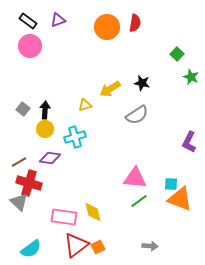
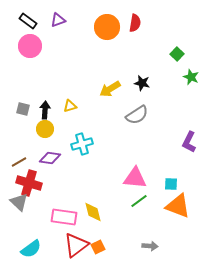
yellow triangle: moved 15 px left, 1 px down
gray square: rotated 24 degrees counterclockwise
cyan cross: moved 7 px right, 7 px down
orange triangle: moved 2 px left, 7 px down
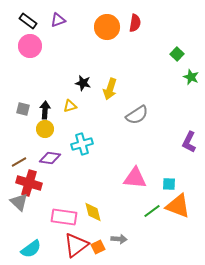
black star: moved 59 px left
yellow arrow: rotated 40 degrees counterclockwise
cyan square: moved 2 px left
green line: moved 13 px right, 10 px down
gray arrow: moved 31 px left, 7 px up
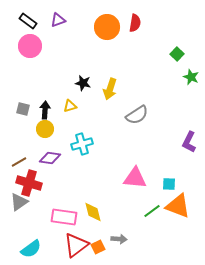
gray triangle: rotated 42 degrees clockwise
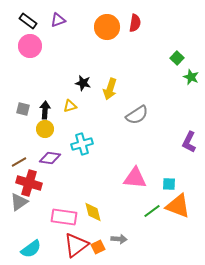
green square: moved 4 px down
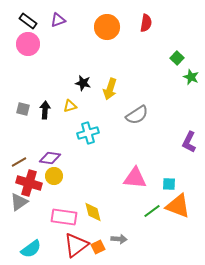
red semicircle: moved 11 px right
pink circle: moved 2 px left, 2 px up
yellow circle: moved 9 px right, 47 px down
cyan cross: moved 6 px right, 11 px up
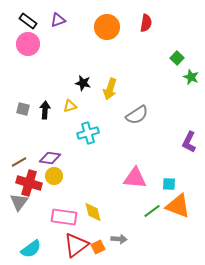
gray triangle: rotated 18 degrees counterclockwise
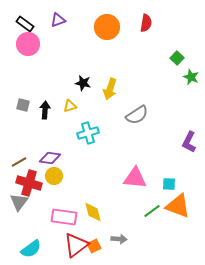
black rectangle: moved 3 px left, 3 px down
gray square: moved 4 px up
orange square: moved 4 px left, 1 px up
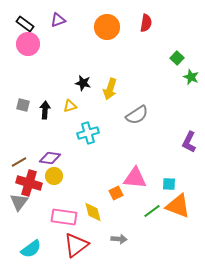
orange square: moved 22 px right, 53 px up
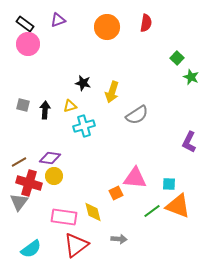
yellow arrow: moved 2 px right, 3 px down
cyan cross: moved 4 px left, 7 px up
